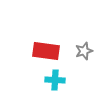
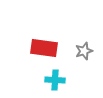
red rectangle: moved 2 px left, 3 px up
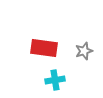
cyan cross: rotated 12 degrees counterclockwise
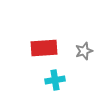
red rectangle: rotated 12 degrees counterclockwise
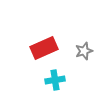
red rectangle: rotated 20 degrees counterclockwise
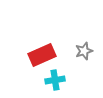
red rectangle: moved 2 px left, 7 px down
